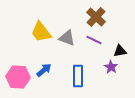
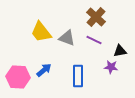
purple star: rotated 24 degrees counterclockwise
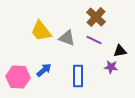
yellow trapezoid: moved 1 px up
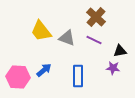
purple star: moved 2 px right, 1 px down
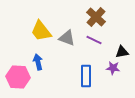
black triangle: moved 2 px right, 1 px down
blue arrow: moved 6 px left, 8 px up; rotated 63 degrees counterclockwise
blue rectangle: moved 8 px right
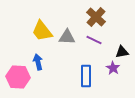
yellow trapezoid: moved 1 px right
gray triangle: moved 1 px up; rotated 18 degrees counterclockwise
purple star: rotated 24 degrees clockwise
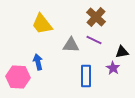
yellow trapezoid: moved 7 px up
gray triangle: moved 4 px right, 8 px down
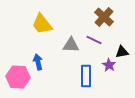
brown cross: moved 8 px right
purple star: moved 4 px left, 3 px up
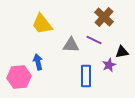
purple star: rotated 16 degrees clockwise
pink hexagon: moved 1 px right; rotated 10 degrees counterclockwise
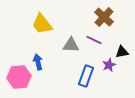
blue rectangle: rotated 20 degrees clockwise
